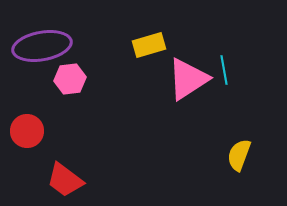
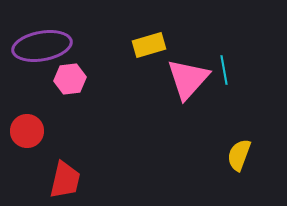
pink triangle: rotated 15 degrees counterclockwise
red trapezoid: rotated 114 degrees counterclockwise
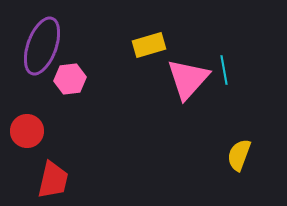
purple ellipse: rotated 60 degrees counterclockwise
red trapezoid: moved 12 px left
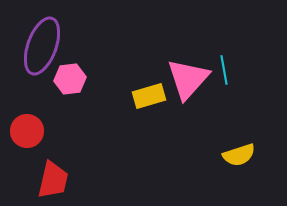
yellow rectangle: moved 51 px down
yellow semicircle: rotated 128 degrees counterclockwise
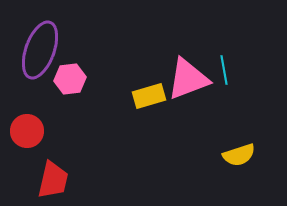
purple ellipse: moved 2 px left, 4 px down
pink triangle: rotated 27 degrees clockwise
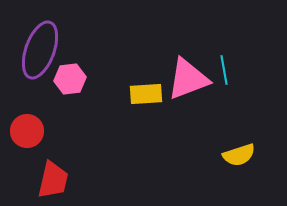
yellow rectangle: moved 3 px left, 2 px up; rotated 12 degrees clockwise
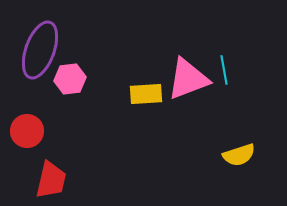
red trapezoid: moved 2 px left
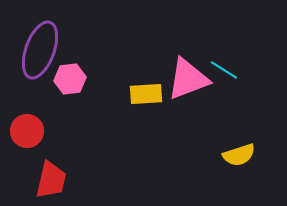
cyan line: rotated 48 degrees counterclockwise
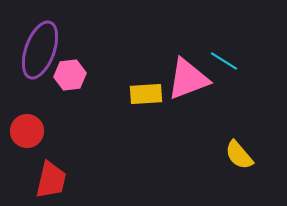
cyan line: moved 9 px up
pink hexagon: moved 4 px up
yellow semicircle: rotated 68 degrees clockwise
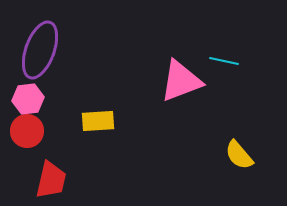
cyan line: rotated 20 degrees counterclockwise
pink hexagon: moved 42 px left, 24 px down
pink triangle: moved 7 px left, 2 px down
yellow rectangle: moved 48 px left, 27 px down
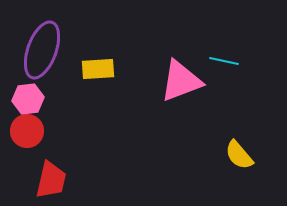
purple ellipse: moved 2 px right
yellow rectangle: moved 52 px up
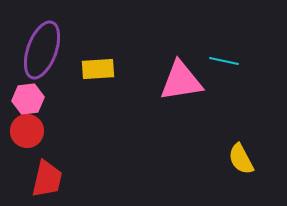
pink triangle: rotated 12 degrees clockwise
yellow semicircle: moved 2 px right, 4 px down; rotated 12 degrees clockwise
red trapezoid: moved 4 px left, 1 px up
